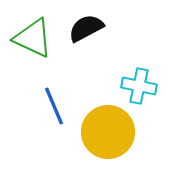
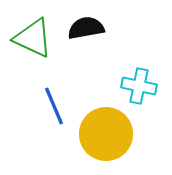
black semicircle: rotated 18 degrees clockwise
yellow circle: moved 2 px left, 2 px down
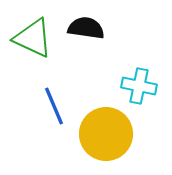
black semicircle: rotated 18 degrees clockwise
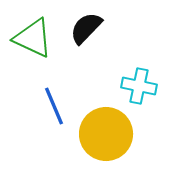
black semicircle: rotated 54 degrees counterclockwise
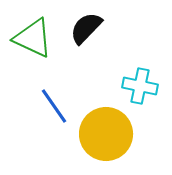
cyan cross: moved 1 px right
blue line: rotated 12 degrees counterclockwise
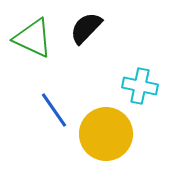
blue line: moved 4 px down
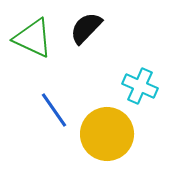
cyan cross: rotated 12 degrees clockwise
yellow circle: moved 1 px right
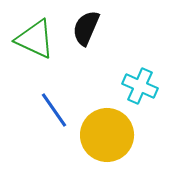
black semicircle: rotated 21 degrees counterclockwise
green triangle: moved 2 px right, 1 px down
yellow circle: moved 1 px down
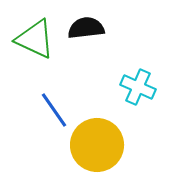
black semicircle: rotated 60 degrees clockwise
cyan cross: moved 2 px left, 1 px down
yellow circle: moved 10 px left, 10 px down
